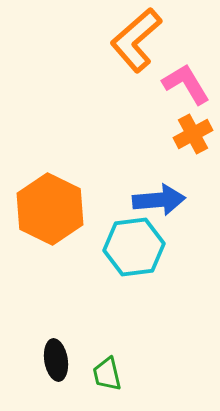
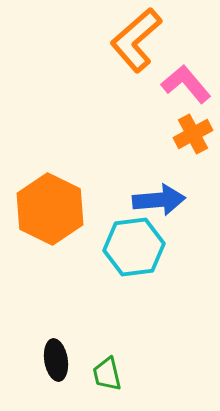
pink L-shape: rotated 9 degrees counterclockwise
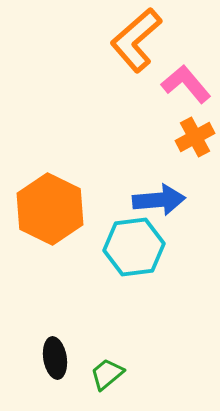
orange cross: moved 2 px right, 3 px down
black ellipse: moved 1 px left, 2 px up
green trapezoid: rotated 63 degrees clockwise
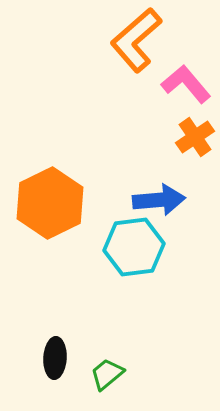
orange cross: rotated 6 degrees counterclockwise
orange hexagon: moved 6 px up; rotated 8 degrees clockwise
black ellipse: rotated 12 degrees clockwise
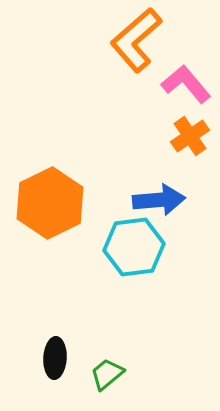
orange cross: moved 5 px left, 1 px up
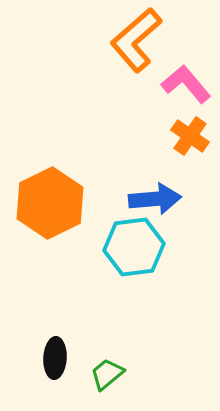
orange cross: rotated 21 degrees counterclockwise
blue arrow: moved 4 px left, 1 px up
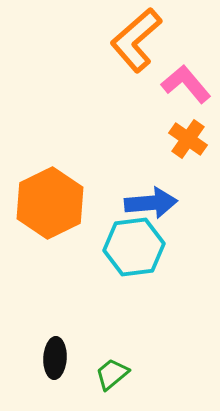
orange cross: moved 2 px left, 3 px down
blue arrow: moved 4 px left, 4 px down
green trapezoid: moved 5 px right
